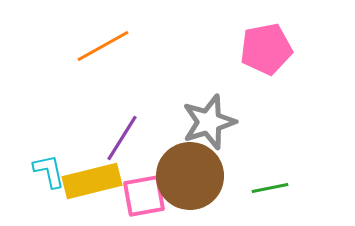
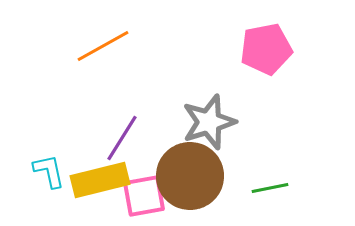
yellow rectangle: moved 8 px right, 1 px up
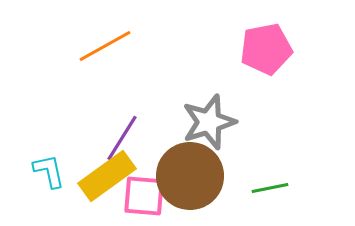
orange line: moved 2 px right
yellow rectangle: moved 7 px right, 4 px up; rotated 22 degrees counterclockwise
pink square: rotated 15 degrees clockwise
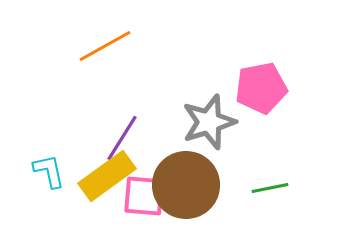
pink pentagon: moved 5 px left, 39 px down
brown circle: moved 4 px left, 9 px down
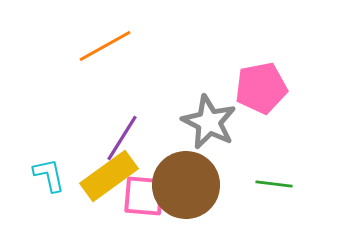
gray star: rotated 28 degrees counterclockwise
cyan L-shape: moved 4 px down
yellow rectangle: moved 2 px right
green line: moved 4 px right, 4 px up; rotated 18 degrees clockwise
